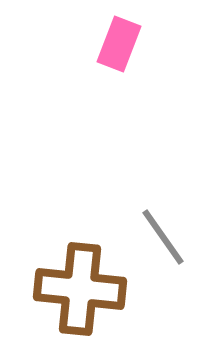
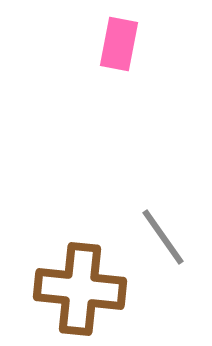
pink rectangle: rotated 10 degrees counterclockwise
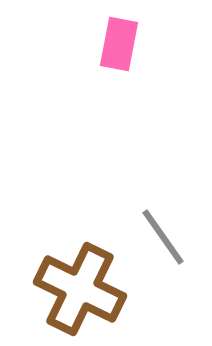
brown cross: rotated 20 degrees clockwise
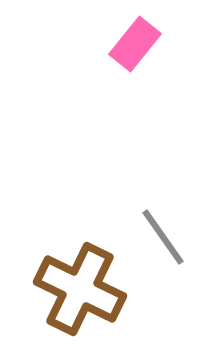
pink rectangle: moved 16 px right; rotated 28 degrees clockwise
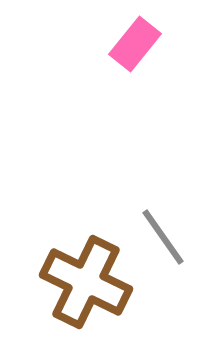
brown cross: moved 6 px right, 7 px up
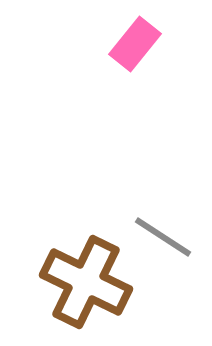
gray line: rotated 22 degrees counterclockwise
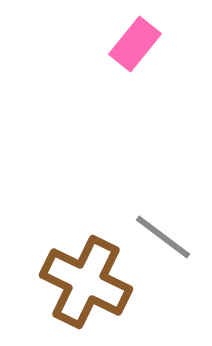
gray line: rotated 4 degrees clockwise
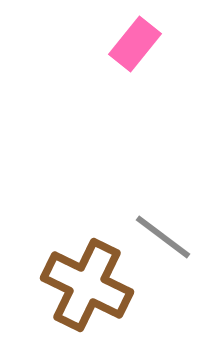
brown cross: moved 1 px right, 3 px down
